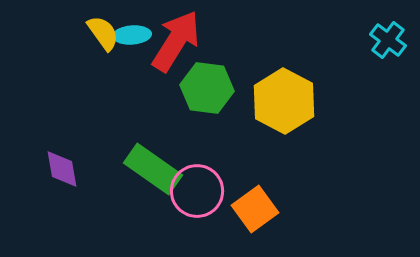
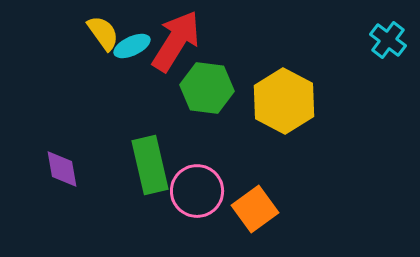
cyan ellipse: moved 11 px down; rotated 21 degrees counterclockwise
green rectangle: moved 3 px left, 4 px up; rotated 42 degrees clockwise
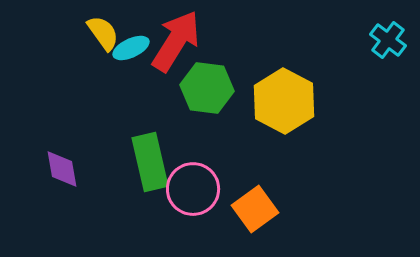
cyan ellipse: moved 1 px left, 2 px down
green rectangle: moved 3 px up
pink circle: moved 4 px left, 2 px up
